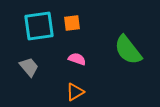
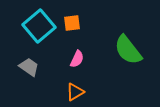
cyan square: rotated 32 degrees counterclockwise
pink semicircle: rotated 96 degrees clockwise
gray trapezoid: rotated 15 degrees counterclockwise
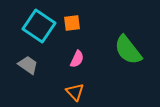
cyan square: rotated 16 degrees counterclockwise
gray trapezoid: moved 1 px left, 2 px up
orange triangle: rotated 42 degrees counterclockwise
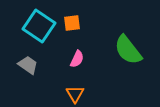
orange triangle: moved 2 px down; rotated 12 degrees clockwise
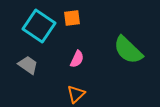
orange square: moved 5 px up
green semicircle: rotated 8 degrees counterclockwise
orange triangle: moved 1 px right; rotated 18 degrees clockwise
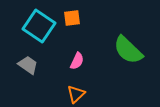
pink semicircle: moved 2 px down
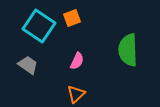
orange square: rotated 12 degrees counterclockwise
green semicircle: rotated 44 degrees clockwise
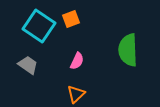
orange square: moved 1 px left, 1 px down
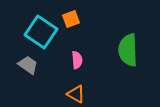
cyan square: moved 2 px right, 6 px down
pink semicircle: moved 1 px up; rotated 30 degrees counterclockwise
orange triangle: rotated 48 degrees counterclockwise
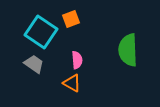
gray trapezoid: moved 6 px right, 1 px up
orange triangle: moved 4 px left, 11 px up
